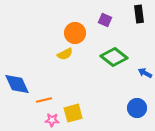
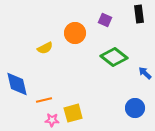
yellow semicircle: moved 20 px left, 6 px up
blue arrow: rotated 16 degrees clockwise
blue diamond: rotated 12 degrees clockwise
blue circle: moved 2 px left
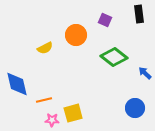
orange circle: moved 1 px right, 2 px down
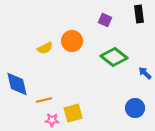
orange circle: moved 4 px left, 6 px down
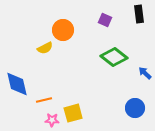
orange circle: moved 9 px left, 11 px up
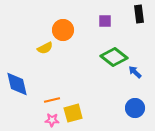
purple square: moved 1 px down; rotated 24 degrees counterclockwise
blue arrow: moved 10 px left, 1 px up
orange line: moved 8 px right
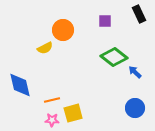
black rectangle: rotated 18 degrees counterclockwise
blue diamond: moved 3 px right, 1 px down
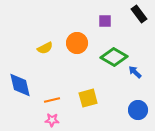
black rectangle: rotated 12 degrees counterclockwise
orange circle: moved 14 px right, 13 px down
green diamond: rotated 8 degrees counterclockwise
blue circle: moved 3 px right, 2 px down
yellow square: moved 15 px right, 15 px up
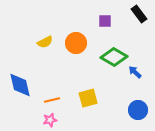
orange circle: moved 1 px left
yellow semicircle: moved 6 px up
pink star: moved 2 px left; rotated 16 degrees counterclockwise
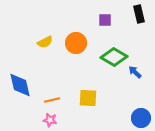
black rectangle: rotated 24 degrees clockwise
purple square: moved 1 px up
yellow square: rotated 18 degrees clockwise
blue circle: moved 3 px right, 8 px down
pink star: rotated 24 degrees clockwise
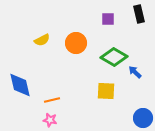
purple square: moved 3 px right, 1 px up
yellow semicircle: moved 3 px left, 2 px up
yellow square: moved 18 px right, 7 px up
blue circle: moved 2 px right
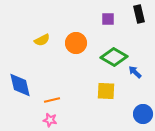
blue circle: moved 4 px up
